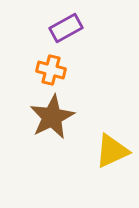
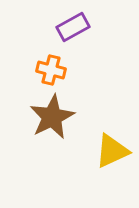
purple rectangle: moved 7 px right, 1 px up
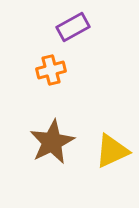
orange cross: rotated 28 degrees counterclockwise
brown star: moved 25 px down
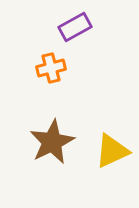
purple rectangle: moved 2 px right
orange cross: moved 2 px up
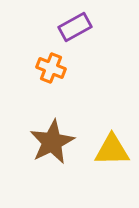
orange cross: rotated 36 degrees clockwise
yellow triangle: moved 1 px up; rotated 24 degrees clockwise
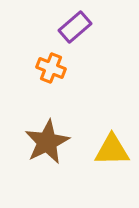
purple rectangle: rotated 12 degrees counterclockwise
brown star: moved 5 px left
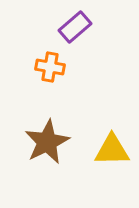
orange cross: moved 1 px left, 1 px up; rotated 12 degrees counterclockwise
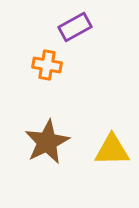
purple rectangle: rotated 12 degrees clockwise
orange cross: moved 3 px left, 2 px up
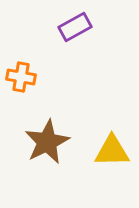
orange cross: moved 26 px left, 12 px down
yellow triangle: moved 1 px down
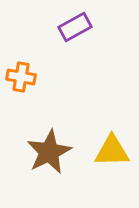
brown star: moved 2 px right, 10 px down
